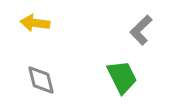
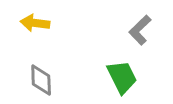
gray L-shape: moved 1 px left
gray diamond: rotated 12 degrees clockwise
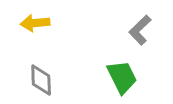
yellow arrow: rotated 12 degrees counterclockwise
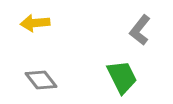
gray L-shape: rotated 8 degrees counterclockwise
gray diamond: rotated 36 degrees counterclockwise
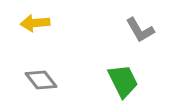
gray L-shape: rotated 68 degrees counterclockwise
green trapezoid: moved 1 px right, 4 px down
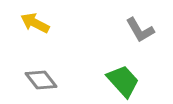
yellow arrow: rotated 32 degrees clockwise
green trapezoid: rotated 15 degrees counterclockwise
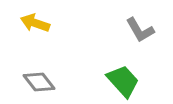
yellow arrow: rotated 8 degrees counterclockwise
gray diamond: moved 2 px left, 2 px down
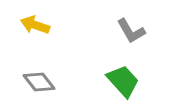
yellow arrow: moved 2 px down
gray L-shape: moved 9 px left, 1 px down
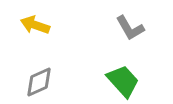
gray L-shape: moved 1 px left, 3 px up
gray diamond: rotated 76 degrees counterclockwise
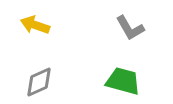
green trapezoid: rotated 33 degrees counterclockwise
